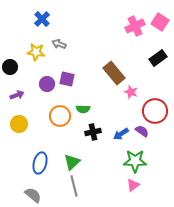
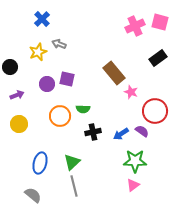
pink square: rotated 18 degrees counterclockwise
yellow star: moved 2 px right; rotated 30 degrees counterclockwise
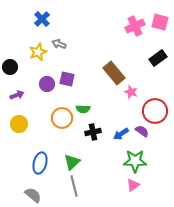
orange circle: moved 2 px right, 2 px down
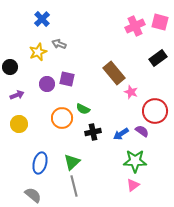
green semicircle: rotated 24 degrees clockwise
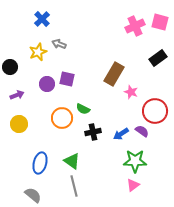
brown rectangle: moved 1 px down; rotated 70 degrees clockwise
green triangle: moved 1 px up; rotated 42 degrees counterclockwise
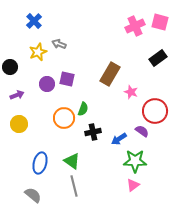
blue cross: moved 8 px left, 2 px down
brown rectangle: moved 4 px left
green semicircle: rotated 96 degrees counterclockwise
orange circle: moved 2 px right
blue arrow: moved 2 px left, 5 px down
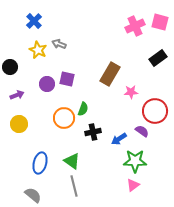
yellow star: moved 2 px up; rotated 24 degrees counterclockwise
pink star: rotated 24 degrees counterclockwise
